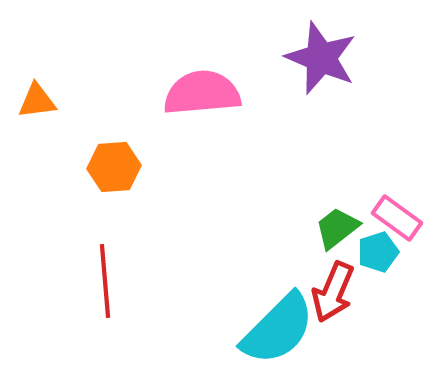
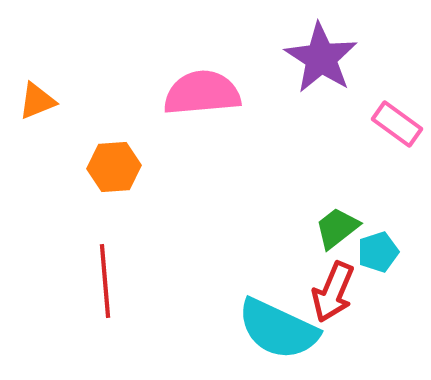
purple star: rotated 10 degrees clockwise
orange triangle: rotated 15 degrees counterclockwise
pink rectangle: moved 94 px up
cyan semicircle: rotated 70 degrees clockwise
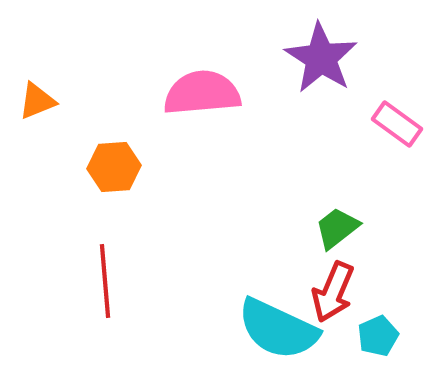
cyan pentagon: moved 84 px down; rotated 6 degrees counterclockwise
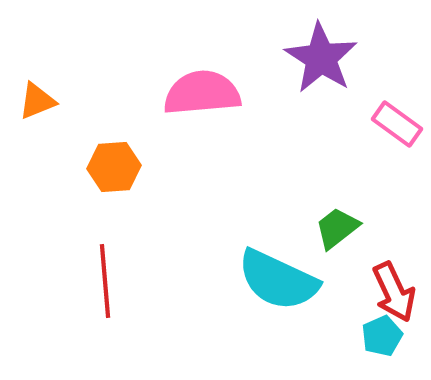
red arrow: moved 61 px right; rotated 48 degrees counterclockwise
cyan semicircle: moved 49 px up
cyan pentagon: moved 4 px right
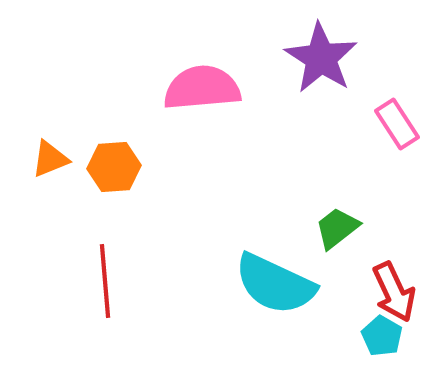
pink semicircle: moved 5 px up
orange triangle: moved 13 px right, 58 px down
pink rectangle: rotated 21 degrees clockwise
cyan semicircle: moved 3 px left, 4 px down
cyan pentagon: rotated 18 degrees counterclockwise
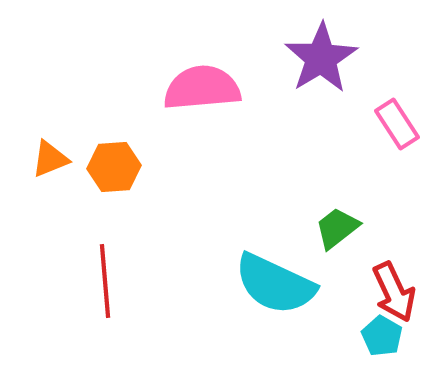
purple star: rotated 8 degrees clockwise
